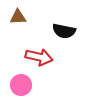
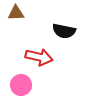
brown triangle: moved 2 px left, 4 px up
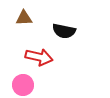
brown triangle: moved 8 px right, 5 px down
pink circle: moved 2 px right
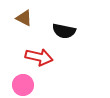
brown triangle: rotated 30 degrees clockwise
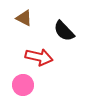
black semicircle: rotated 35 degrees clockwise
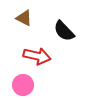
red arrow: moved 2 px left, 1 px up
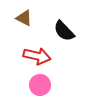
pink circle: moved 17 px right
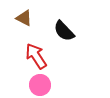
red arrow: moved 1 px left; rotated 136 degrees counterclockwise
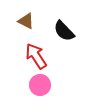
brown triangle: moved 2 px right, 3 px down
